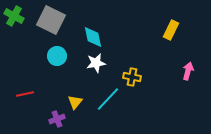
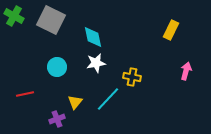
cyan circle: moved 11 px down
pink arrow: moved 2 px left
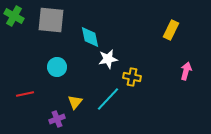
gray square: rotated 20 degrees counterclockwise
cyan diamond: moved 3 px left
white star: moved 12 px right, 4 px up
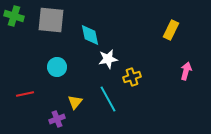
green cross: rotated 12 degrees counterclockwise
cyan diamond: moved 2 px up
yellow cross: rotated 30 degrees counterclockwise
cyan line: rotated 72 degrees counterclockwise
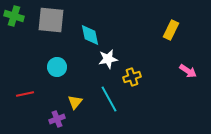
pink arrow: moved 2 px right; rotated 108 degrees clockwise
cyan line: moved 1 px right
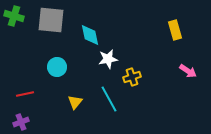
yellow rectangle: moved 4 px right; rotated 42 degrees counterclockwise
purple cross: moved 36 px left, 3 px down
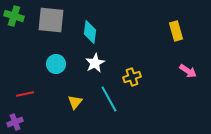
yellow rectangle: moved 1 px right, 1 px down
cyan diamond: moved 3 px up; rotated 20 degrees clockwise
white star: moved 13 px left, 4 px down; rotated 18 degrees counterclockwise
cyan circle: moved 1 px left, 3 px up
purple cross: moved 6 px left
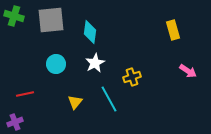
gray square: rotated 12 degrees counterclockwise
yellow rectangle: moved 3 px left, 1 px up
